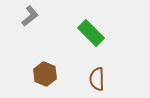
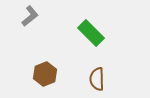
brown hexagon: rotated 15 degrees clockwise
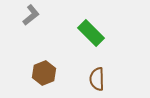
gray L-shape: moved 1 px right, 1 px up
brown hexagon: moved 1 px left, 1 px up
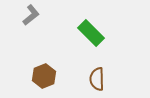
brown hexagon: moved 3 px down
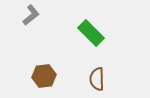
brown hexagon: rotated 15 degrees clockwise
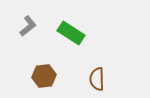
gray L-shape: moved 3 px left, 11 px down
green rectangle: moved 20 px left; rotated 12 degrees counterclockwise
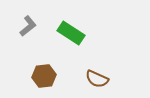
brown semicircle: rotated 65 degrees counterclockwise
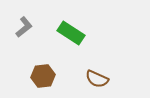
gray L-shape: moved 4 px left, 1 px down
brown hexagon: moved 1 px left
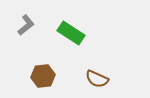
gray L-shape: moved 2 px right, 2 px up
